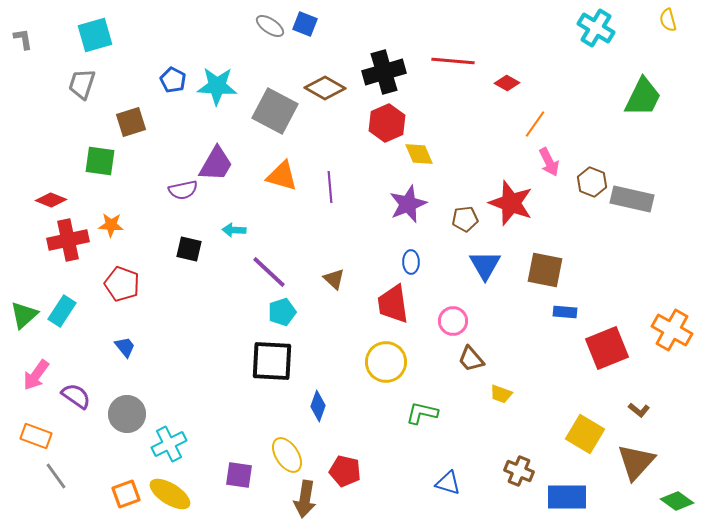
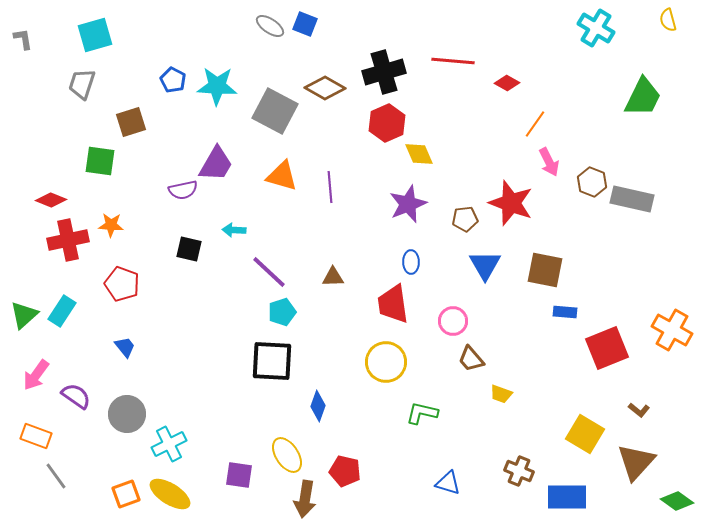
brown triangle at (334, 279): moved 1 px left, 2 px up; rotated 45 degrees counterclockwise
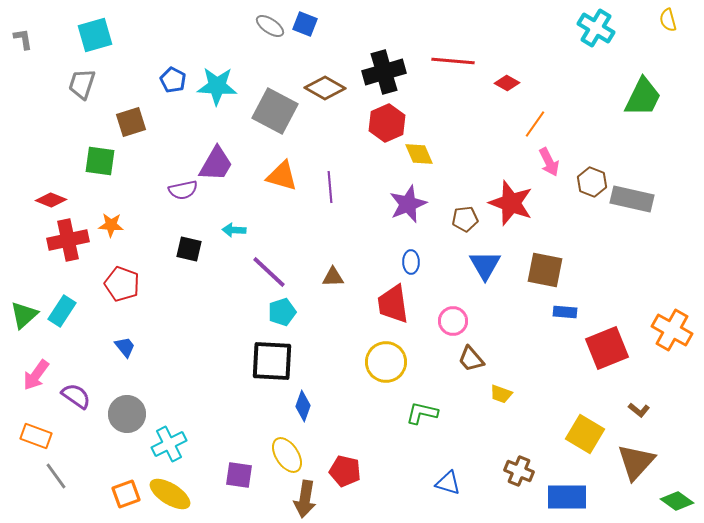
blue diamond at (318, 406): moved 15 px left
